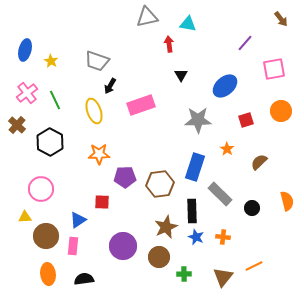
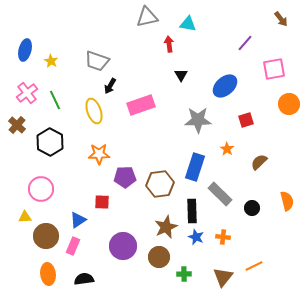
orange circle at (281, 111): moved 8 px right, 7 px up
pink rectangle at (73, 246): rotated 18 degrees clockwise
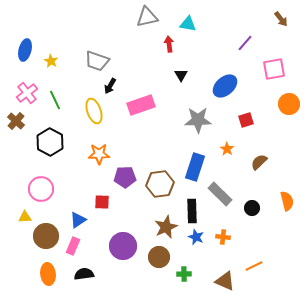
brown cross at (17, 125): moved 1 px left, 4 px up
brown triangle at (223, 277): moved 2 px right, 4 px down; rotated 45 degrees counterclockwise
black semicircle at (84, 279): moved 5 px up
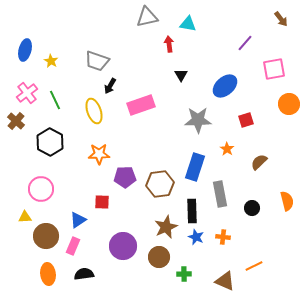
gray rectangle at (220, 194): rotated 35 degrees clockwise
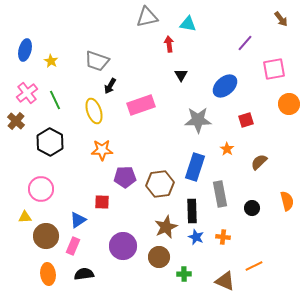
orange star at (99, 154): moved 3 px right, 4 px up
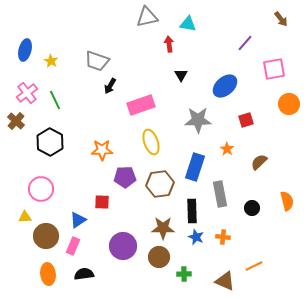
yellow ellipse at (94, 111): moved 57 px right, 31 px down
brown star at (166, 227): moved 3 px left, 1 px down; rotated 25 degrees clockwise
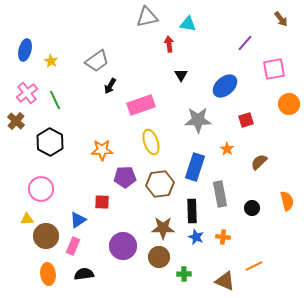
gray trapezoid at (97, 61): rotated 55 degrees counterclockwise
yellow triangle at (25, 217): moved 2 px right, 2 px down
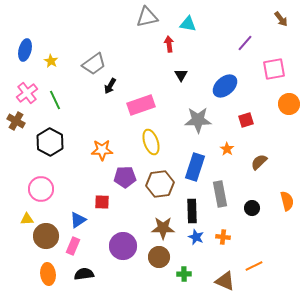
gray trapezoid at (97, 61): moved 3 px left, 3 px down
brown cross at (16, 121): rotated 12 degrees counterclockwise
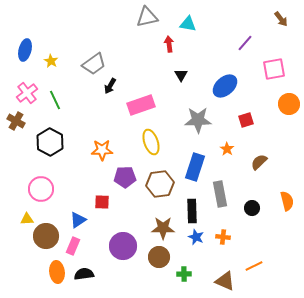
orange ellipse at (48, 274): moved 9 px right, 2 px up
